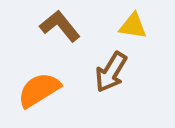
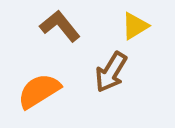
yellow triangle: moved 2 px right; rotated 40 degrees counterclockwise
orange semicircle: moved 1 px down
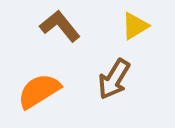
brown arrow: moved 3 px right, 7 px down
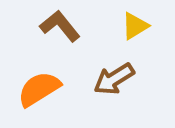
brown arrow: rotated 27 degrees clockwise
orange semicircle: moved 2 px up
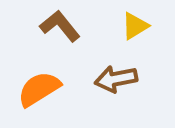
brown arrow: moved 2 px right; rotated 21 degrees clockwise
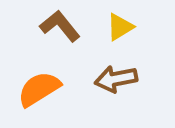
yellow triangle: moved 15 px left, 1 px down
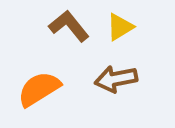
brown L-shape: moved 9 px right
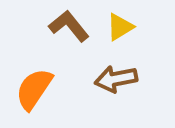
orange semicircle: moved 5 px left; rotated 24 degrees counterclockwise
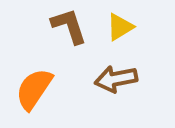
brown L-shape: rotated 21 degrees clockwise
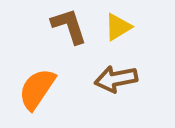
yellow triangle: moved 2 px left
orange semicircle: moved 3 px right
